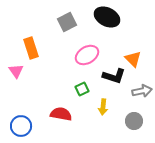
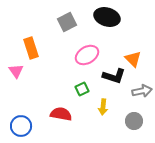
black ellipse: rotated 10 degrees counterclockwise
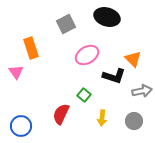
gray square: moved 1 px left, 2 px down
pink triangle: moved 1 px down
green square: moved 2 px right, 6 px down; rotated 24 degrees counterclockwise
yellow arrow: moved 1 px left, 11 px down
red semicircle: rotated 75 degrees counterclockwise
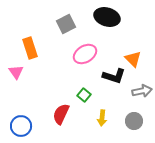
orange rectangle: moved 1 px left
pink ellipse: moved 2 px left, 1 px up
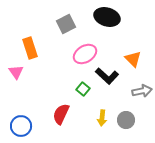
black L-shape: moved 7 px left; rotated 25 degrees clockwise
green square: moved 1 px left, 6 px up
gray circle: moved 8 px left, 1 px up
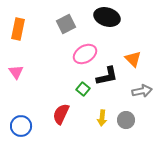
orange rectangle: moved 12 px left, 19 px up; rotated 30 degrees clockwise
black L-shape: rotated 55 degrees counterclockwise
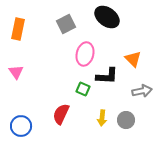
black ellipse: rotated 20 degrees clockwise
pink ellipse: rotated 45 degrees counterclockwise
black L-shape: rotated 15 degrees clockwise
green square: rotated 16 degrees counterclockwise
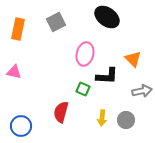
gray square: moved 10 px left, 2 px up
pink triangle: moved 2 px left; rotated 42 degrees counterclockwise
red semicircle: moved 2 px up; rotated 10 degrees counterclockwise
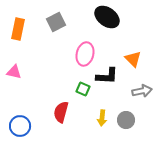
blue circle: moved 1 px left
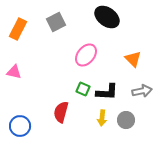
orange rectangle: rotated 15 degrees clockwise
pink ellipse: moved 1 px right, 1 px down; rotated 25 degrees clockwise
black L-shape: moved 16 px down
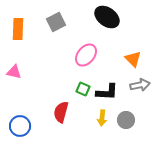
orange rectangle: rotated 25 degrees counterclockwise
gray arrow: moved 2 px left, 6 px up
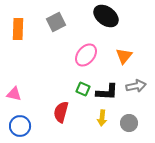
black ellipse: moved 1 px left, 1 px up
orange triangle: moved 9 px left, 3 px up; rotated 24 degrees clockwise
pink triangle: moved 22 px down
gray arrow: moved 4 px left, 1 px down
gray circle: moved 3 px right, 3 px down
